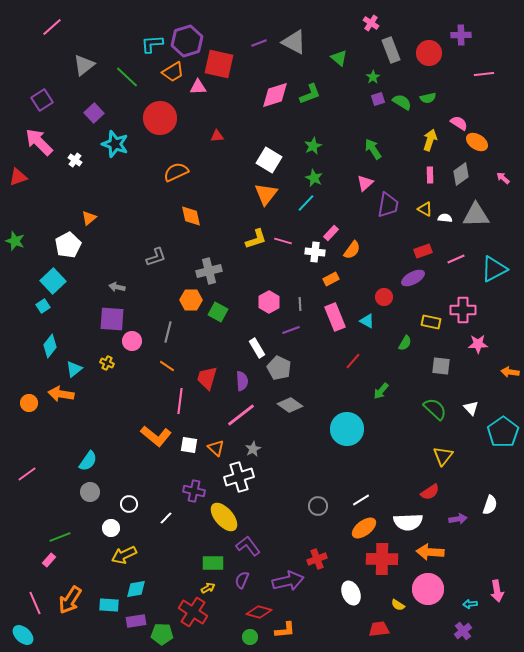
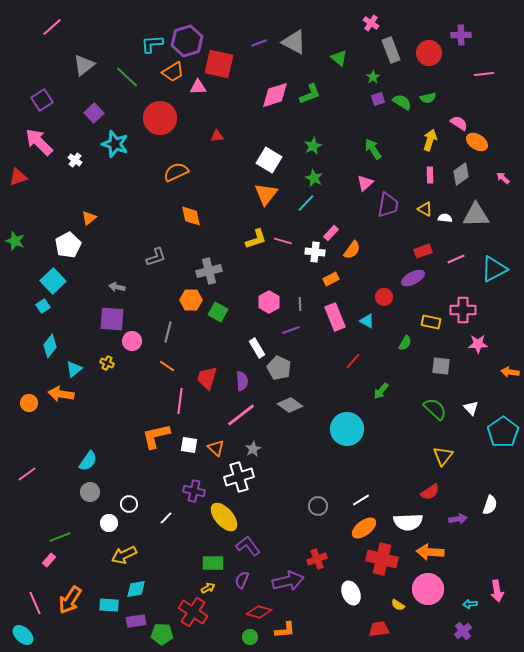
orange L-shape at (156, 436): rotated 128 degrees clockwise
white circle at (111, 528): moved 2 px left, 5 px up
red cross at (382, 559): rotated 12 degrees clockwise
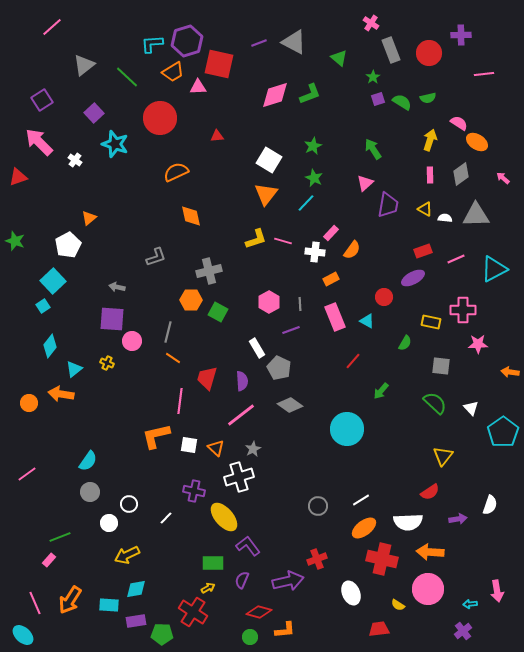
orange line at (167, 366): moved 6 px right, 8 px up
green semicircle at (435, 409): moved 6 px up
yellow arrow at (124, 555): moved 3 px right
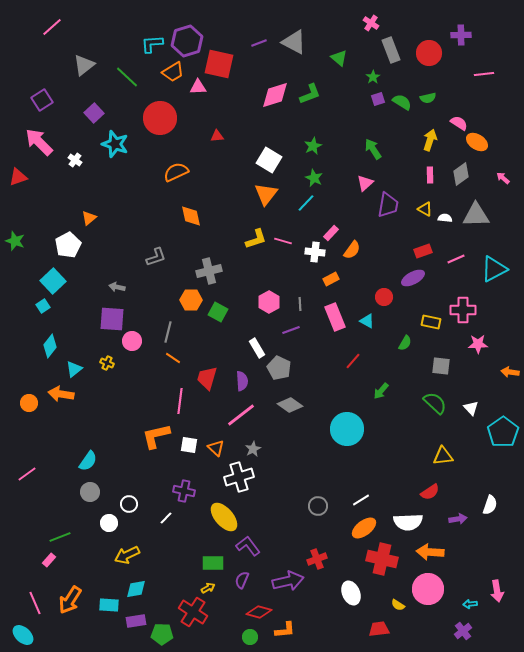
yellow triangle at (443, 456): rotated 45 degrees clockwise
purple cross at (194, 491): moved 10 px left
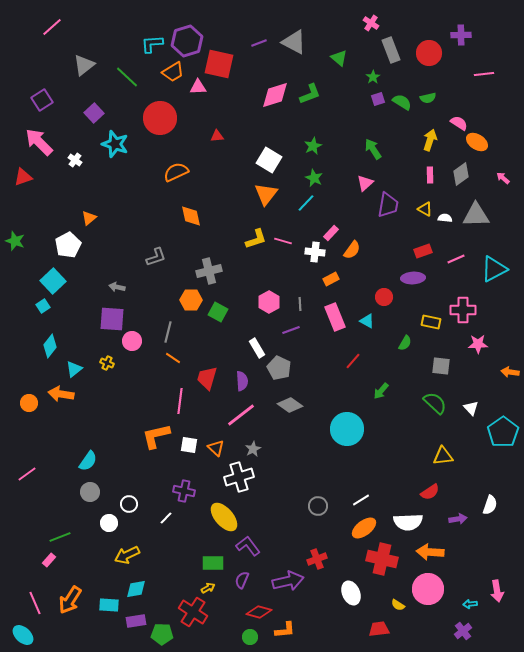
red triangle at (18, 177): moved 5 px right
purple ellipse at (413, 278): rotated 25 degrees clockwise
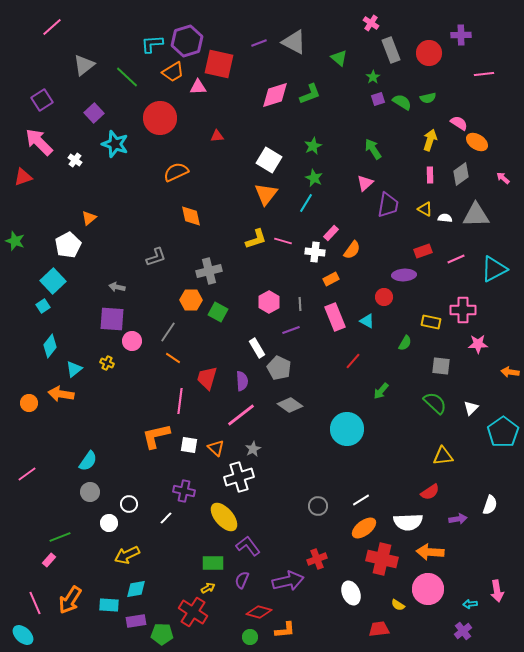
cyan line at (306, 203): rotated 12 degrees counterclockwise
purple ellipse at (413, 278): moved 9 px left, 3 px up
gray line at (168, 332): rotated 20 degrees clockwise
white triangle at (471, 408): rotated 28 degrees clockwise
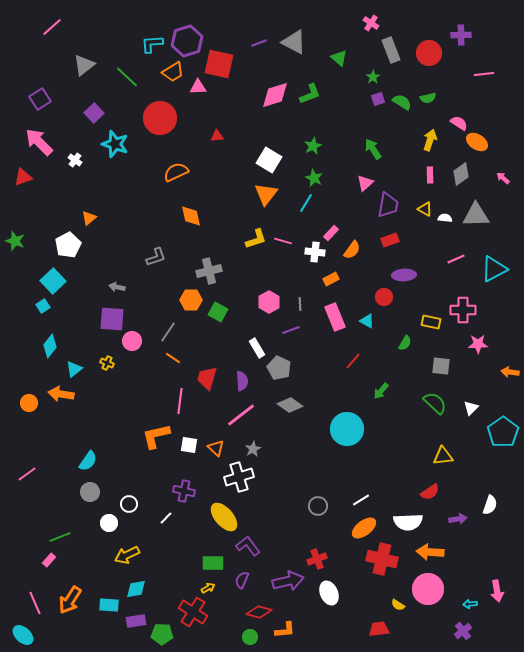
purple square at (42, 100): moved 2 px left, 1 px up
red rectangle at (423, 251): moved 33 px left, 11 px up
white ellipse at (351, 593): moved 22 px left
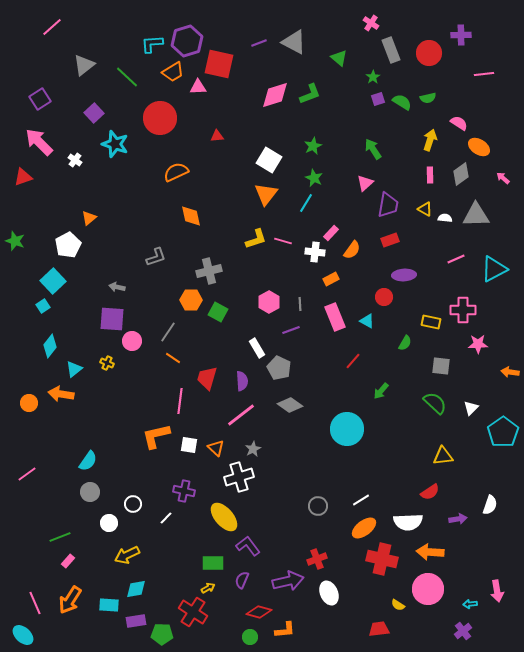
orange ellipse at (477, 142): moved 2 px right, 5 px down
white circle at (129, 504): moved 4 px right
pink rectangle at (49, 560): moved 19 px right, 1 px down
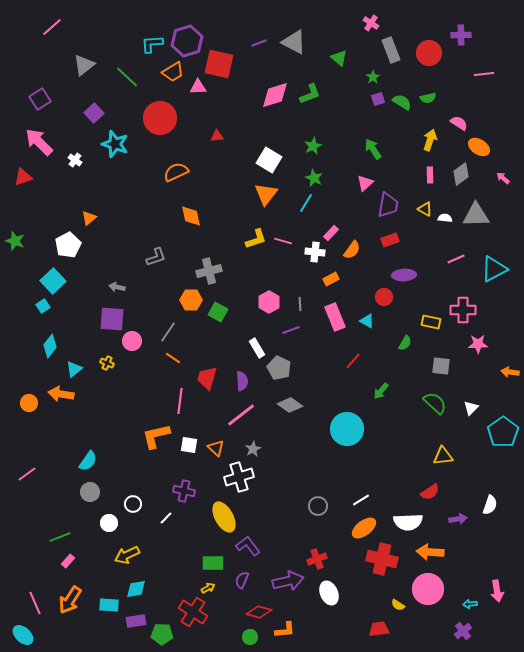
yellow ellipse at (224, 517): rotated 12 degrees clockwise
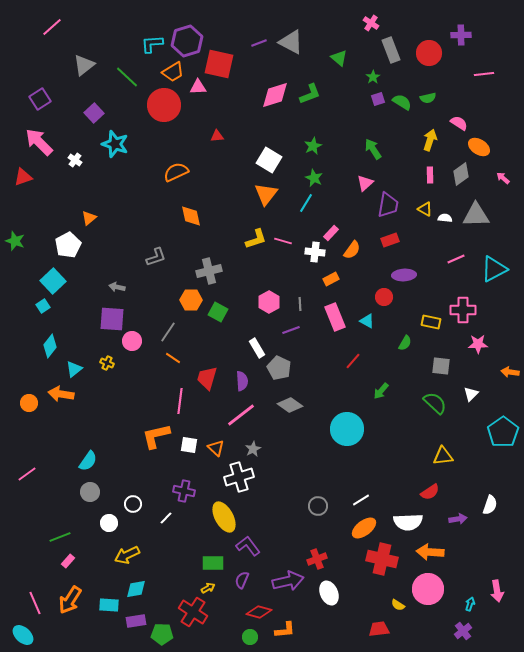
gray triangle at (294, 42): moved 3 px left
red circle at (160, 118): moved 4 px right, 13 px up
white triangle at (471, 408): moved 14 px up
cyan arrow at (470, 604): rotated 112 degrees clockwise
